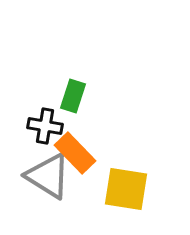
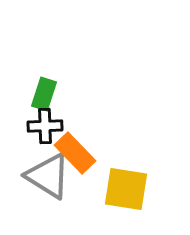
green rectangle: moved 29 px left, 2 px up
black cross: rotated 12 degrees counterclockwise
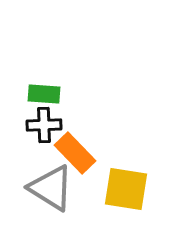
green rectangle: rotated 76 degrees clockwise
black cross: moved 1 px left, 1 px up
gray triangle: moved 3 px right, 12 px down
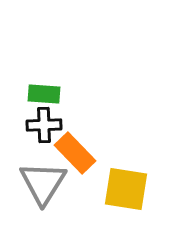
gray triangle: moved 8 px left, 5 px up; rotated 30 degrees clockwise
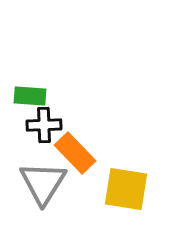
green rectangle: moved 14 px left, 2 px down
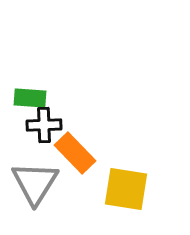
green rectangle: moved 2 px down
gray triangle: moved 8 px left
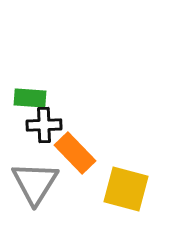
yellow square: rotated 6 degrees clockwise
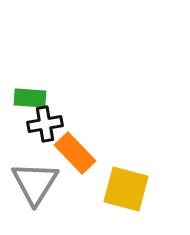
black cross: moved 1 px right, 1 px up; rotated 8 degrees counterclockwise
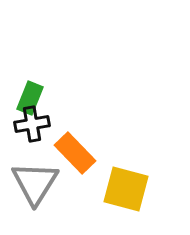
green rectangle: rotated 72 degrees counterclockwise
black cross: moved 13 px left
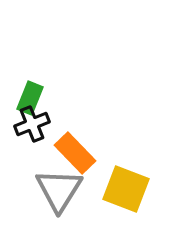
black cross: rotated 12 degrees counterclockwise
gray triangle: moved 24 px right, 7 px down
yellow square: rotated 6 degrees clockwise
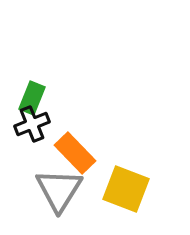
green rectangle: moved 2 px right
